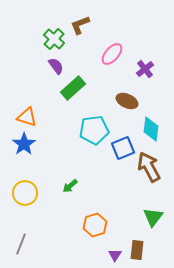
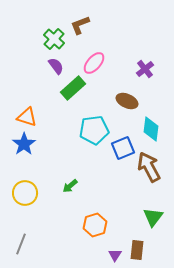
pink ellipse: moved 18 px left, 9 px down
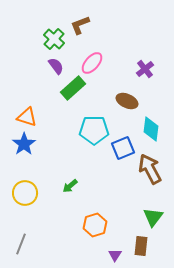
pink ellipse: moved 2 px left
cyan pentagon: rotated 8 degrees clockwise
brown arrow: moved 1 px right, 2 px down
brown rectangle: moved 4 px right, 4 px up
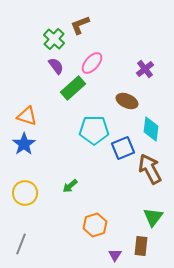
orange triangle: moved 1 px up
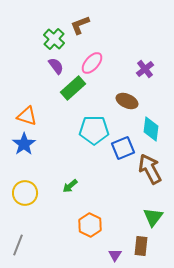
orange hexagon: moved 5 px left; rotated 15 degrees counterclockwise
gray line: moved 3 px left, 1 px down
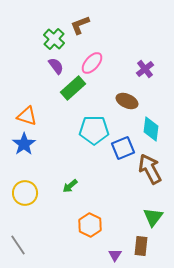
gray line: rotated 55 degrees counterclockwise
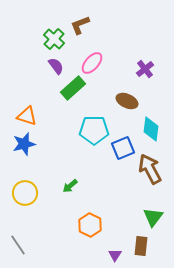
blue star: rotated 20 degrees clockwise
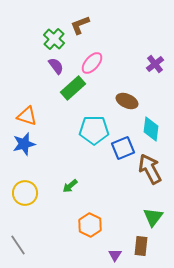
purple cross: moved 10 px right, 5 px up
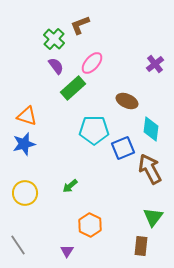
purple triangle: moved 48 px left, 4 px up
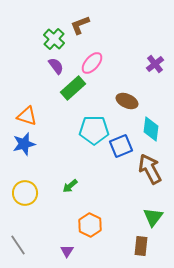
blue square: moved 2 px left, 2 px up
